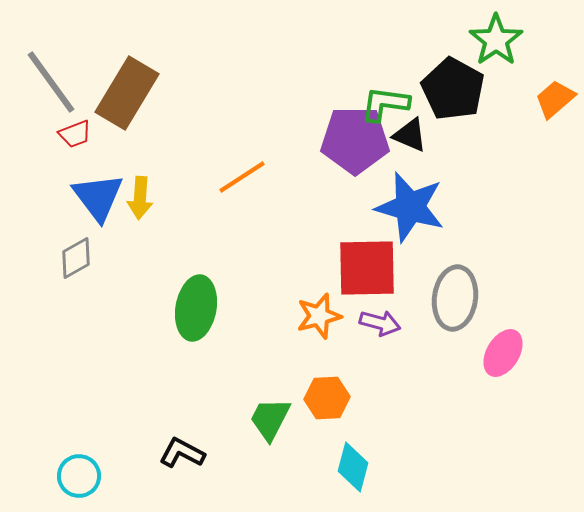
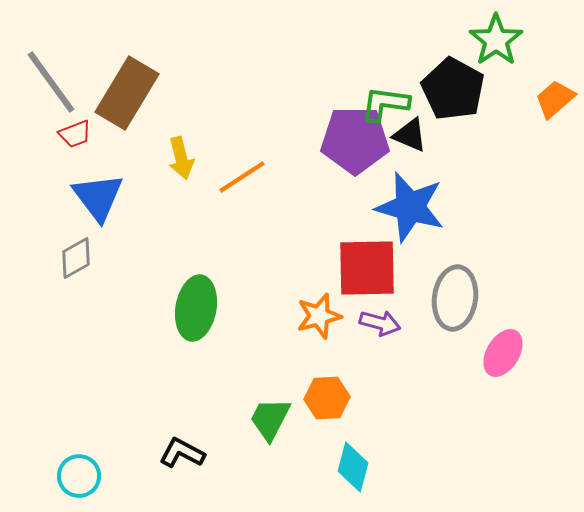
yellow arrow: moved 41 px right, 40 px up; rotated 18 degrees counterclockwise
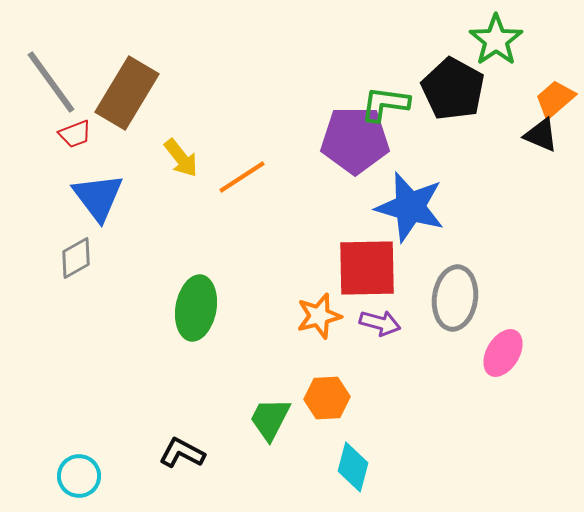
black triangle: moved 131 px right
yellow arrow: rotated 24 degrees counterclockwise
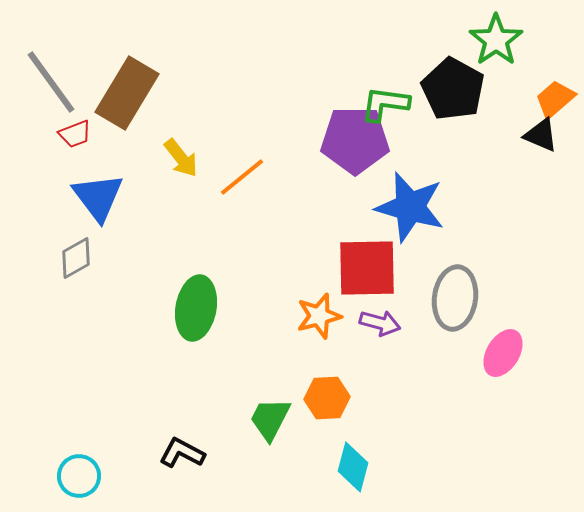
orange line: rotated 6 degrees counterclockwise
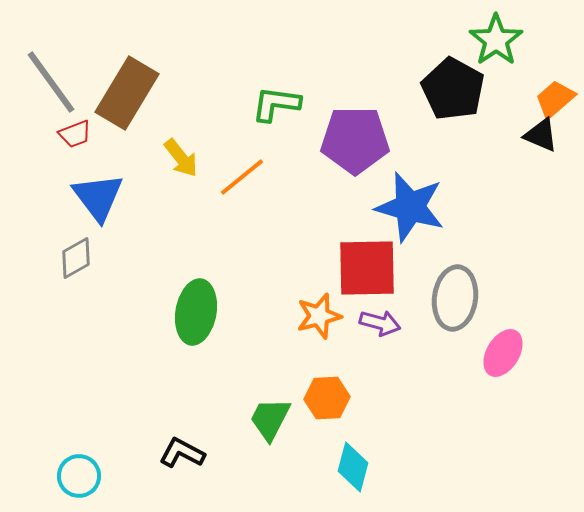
green L-shape: moved 109 px left
green ellipse: moved 4 px down
